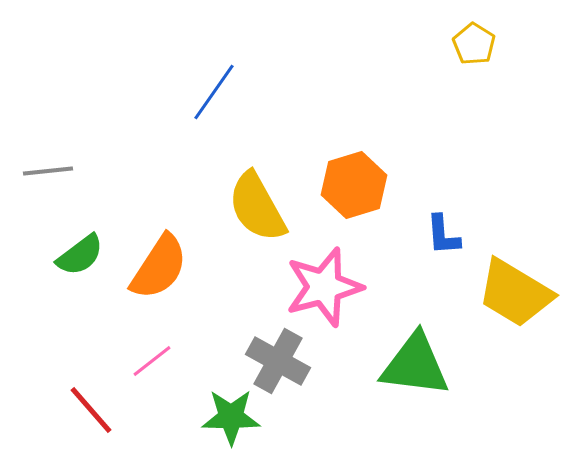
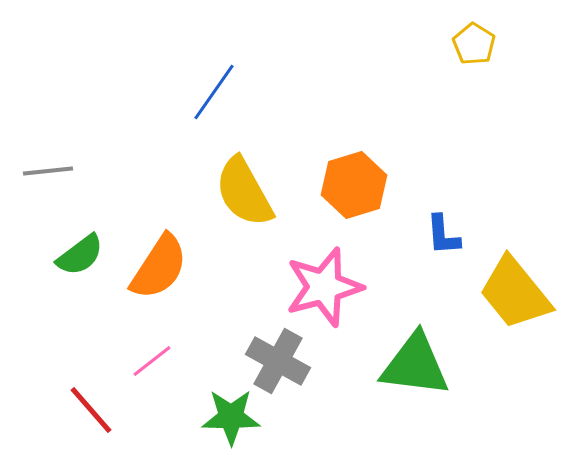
yellow semicircle: moved 13 px left, 15 px up
yellow trapezoid: rotated 20 degrees clockwise
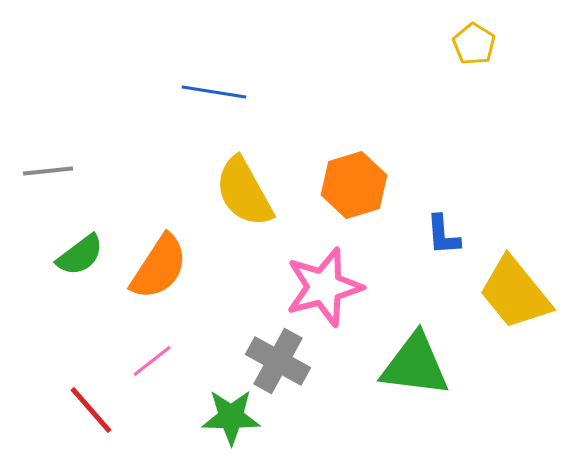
blue line: rotated 64 degrees clockwise
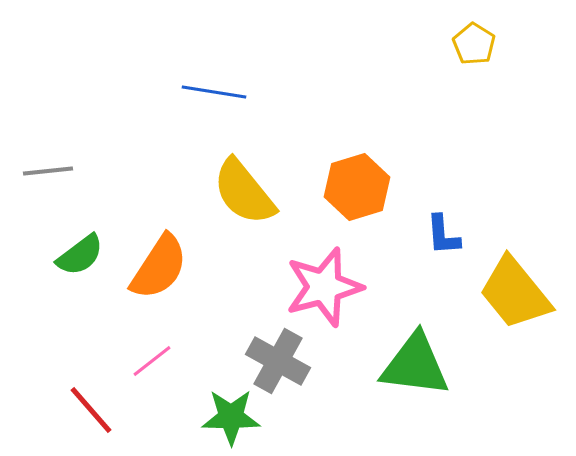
orange hexagon: moved 3 px right, 2 px down
yellow semicircle: rotated 10 degrees counterclockwise
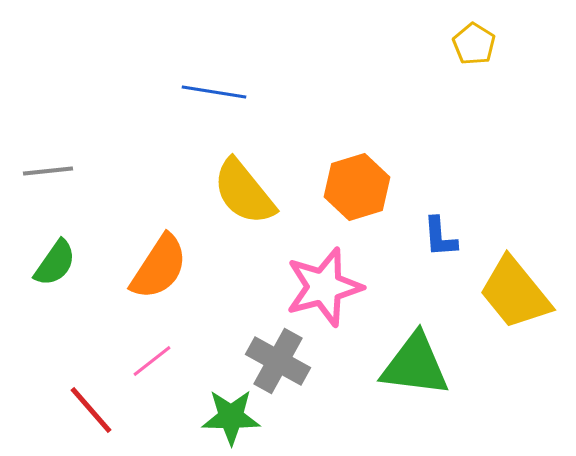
blue L-shape: moved 3 px left, 2 px down
green semicircle: moved 25 px left, 8 px down; rotated 18 degrees counterclockwise
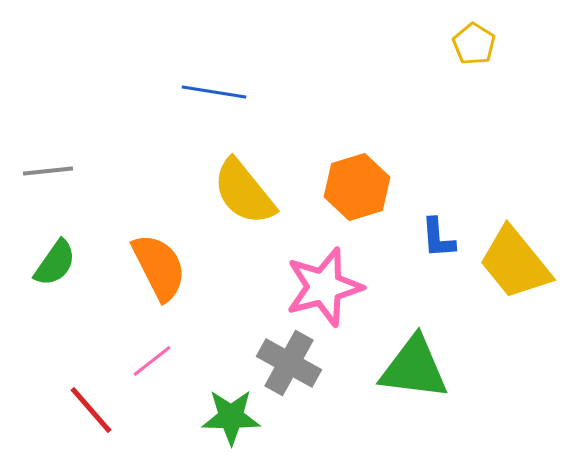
blue L-shape: moved 2 px left, 1 px down
orange semicircle: rotated 60 degrees counterclockwise
yellow trapezoid: moved 30 px up
gray cross: moved 11 px right, 2 px down
green triangle: moved 1 px left, 3 px down
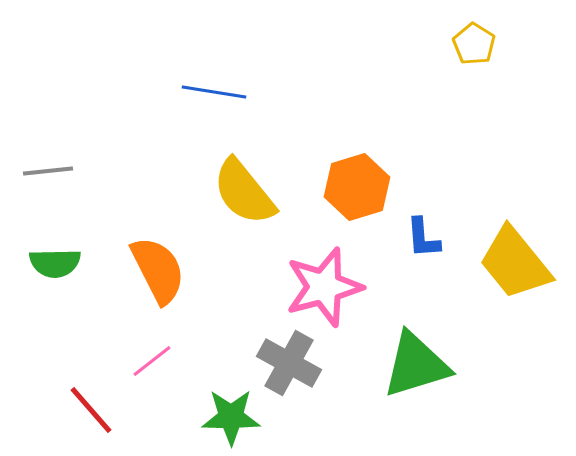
blue L-shape: moved 15 px left
green semicircle: rotated 54 degrees clockwise
orange semicircle: moved 1 px left, 3 px down
green triangle: moved 2 px right, 3 px up; rotated 24 degrees counterclockwise
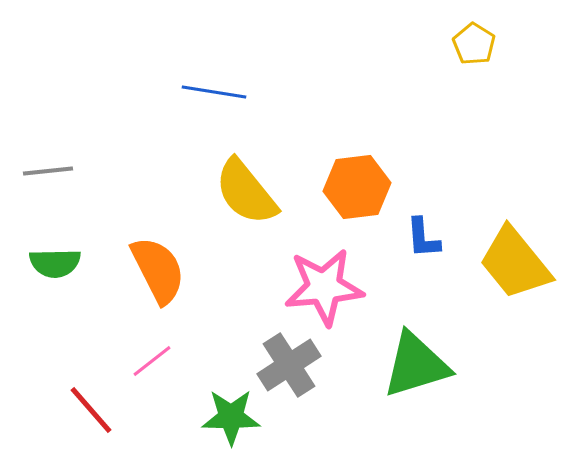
orange hexagon: rotated 10 degrees clockwise
yellow semicircle: moved 2 px right
pink star: rotated 10 degrees clockwise
gray cross: moved 2 px down; rotated 28 degrees clockwise
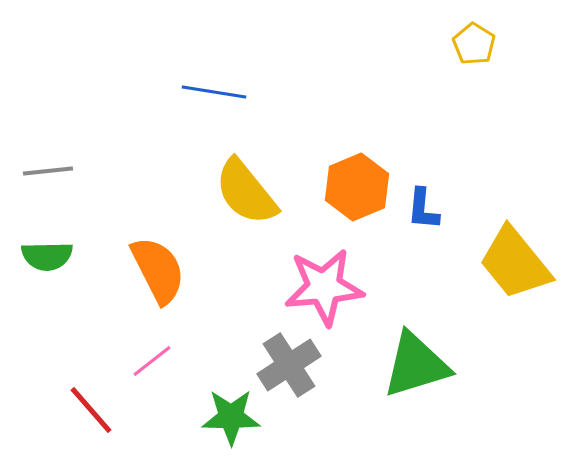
orange hexagon: rotated 16 degrees counterclockwise
blue L-shape: moved 29 px up; rotated 9 degrees clockwise
green semicircle: moved 8 px left, 7 px up
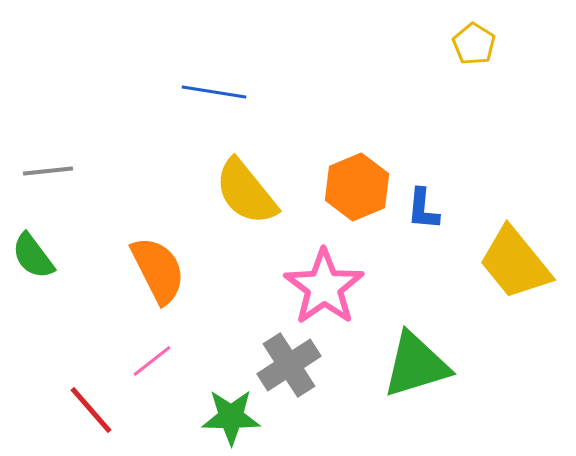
green semicircle: moved 14 px left; rotated 54 degrees clockwise
pink star: rotated 30 degrees counterclockwise
